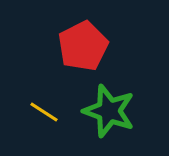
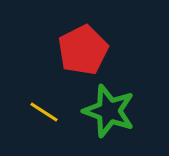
red pentagon: moved 4 px down
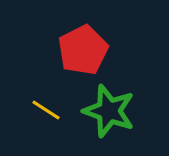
yellow line: moved 2 px right, 2 px up
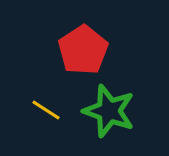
red pentagon: rotated 6 degrees counterclockwise
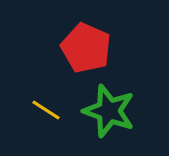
red pentagon: moved 3 px right, 2 px up; rotated 15 degrees counterclockwise
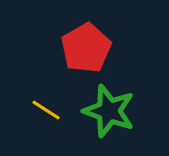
red pentagon: rotated 18 degrees clockwise
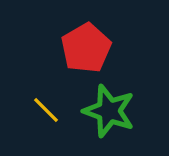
yellow line: rotated 12 degrees clockwise
